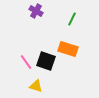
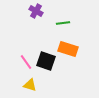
green line: moved 9 px left, 4 px down; rotated 56 degrees clockwise
yellow triangle: moved 6 px left, 1 px up
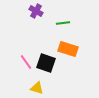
black square: moved 2 px down
yellow triangle: moved 7 px right, 3 px down
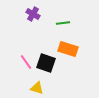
purple cross: moved 3 px left, 3 px down
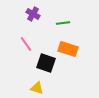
pink line: moved 18 px up
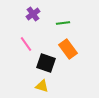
purple cross: rotated 24 degrees clockwise
orange rectangle: rotated 36 degrees clockwise
yellow triangle: moved 5 px right, 2 px up
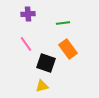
purple cross: moved 5 px left; rotated 32 degrees clockwise
yellow triangle: rotated 32 degrees counterclockwise
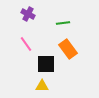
purple cross: rotated 32 degrees clockwise
black square: moved 1 px down; rotated 18 degrees counterclockwise
yellow triangle: rotated 16 degrees clockwise
